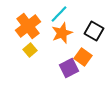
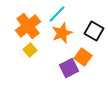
cyan line: moved 2 px left
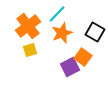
black square: moved 1 px right, 1 px down
yellow square: rotated 24 degrees clockwise
purple square: moved 1 px right, 1 px up
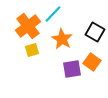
cyan line: moved 4 px left
orange star: moved 6 px down; rotated 20 degrees counterclockwise
yellow square: moved 2 px right
orange square: moved 9 px right, 5 px down
purple square: moved 2 px right, 2 px down; rotated 18 degrees clockwise
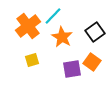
cyan line: moved 2 px down
black square: rotated 24 degrees clockwise
orange star: moved 2 px up
yellow square: moved 10 px down
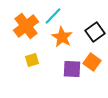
orange cross: moved 2 px left
purple square: rotated 12 degrees clockwise
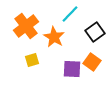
cyan line: moved 17 px right, 2 px up
orange star: moved 8 px left
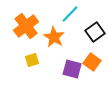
purple square: rotated 12 degrees clockwise
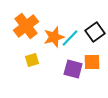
cyan line: moved 24 px down
orange star: rotated 25 degrees clockwise
orange square: rotated 36 degrees counterclockwise
purple square: moved 1 px right
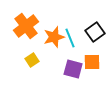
cyan line: rotated 66 degrees counterclockwise
yellow square: rotated 16 degrees counterclockwise
